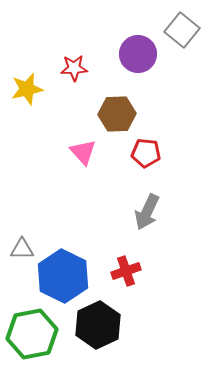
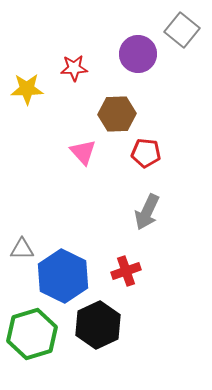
yellow star: rotated 12 degrees clockwise
green hexagon: rotated 6 degrees counterclockwise
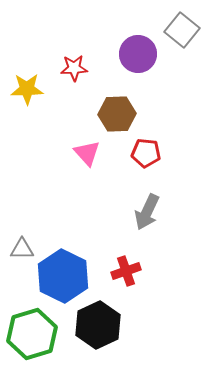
pink triangle: moved 4 px right, 1 px down
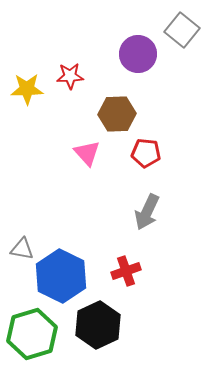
red star: moved 4 px left, 8 px down
gray triangle: rotated 10 degrees clockwise
blue hexagon: moved 2 px left
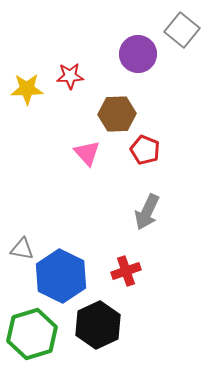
red pentagon: moved 1 px left, 3 px up; rotated 16 degrees clockwise
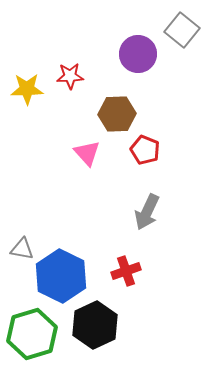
black hexagon: moved 3 px left
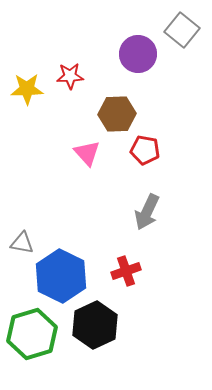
red pentagon: rotated 12 degrees counterclockwise
gray triangle: moved 6 px up
